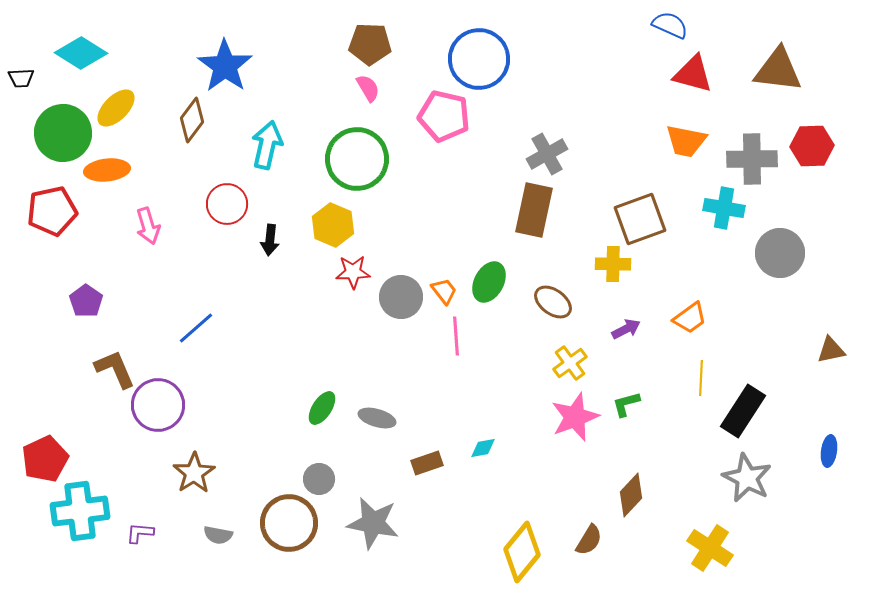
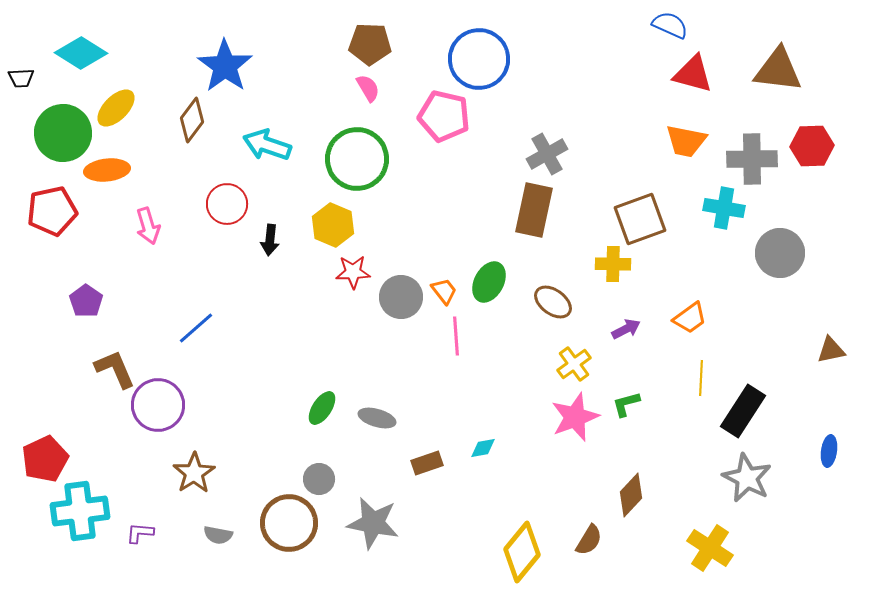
cyan arrow at (267, 145): rotated 84 degrees counterclockwise
yellow cross at (570, 363): moved 4 px right, 1 px down
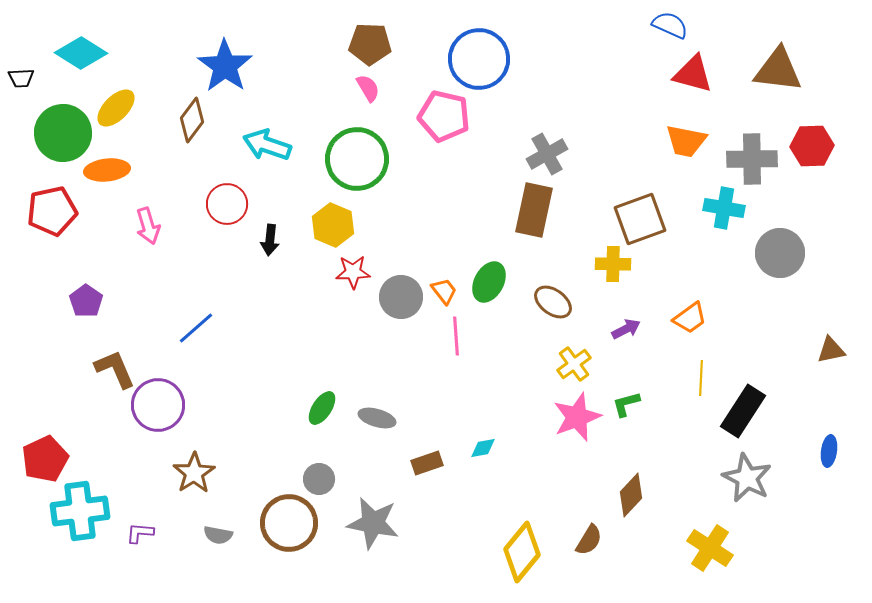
pink star at (575, 417): moved 2 px right
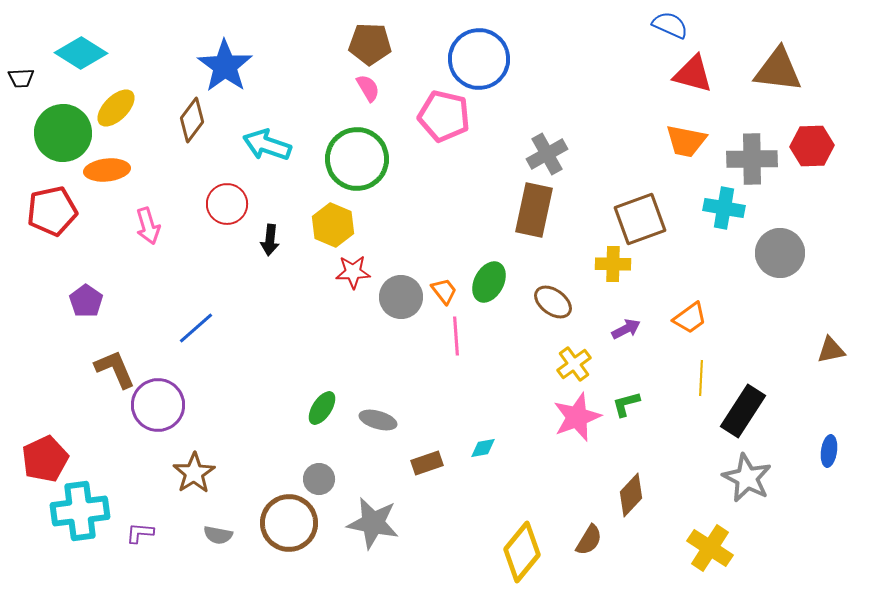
gray ellipse at (377, 418): moved 1 px right, 2 px down
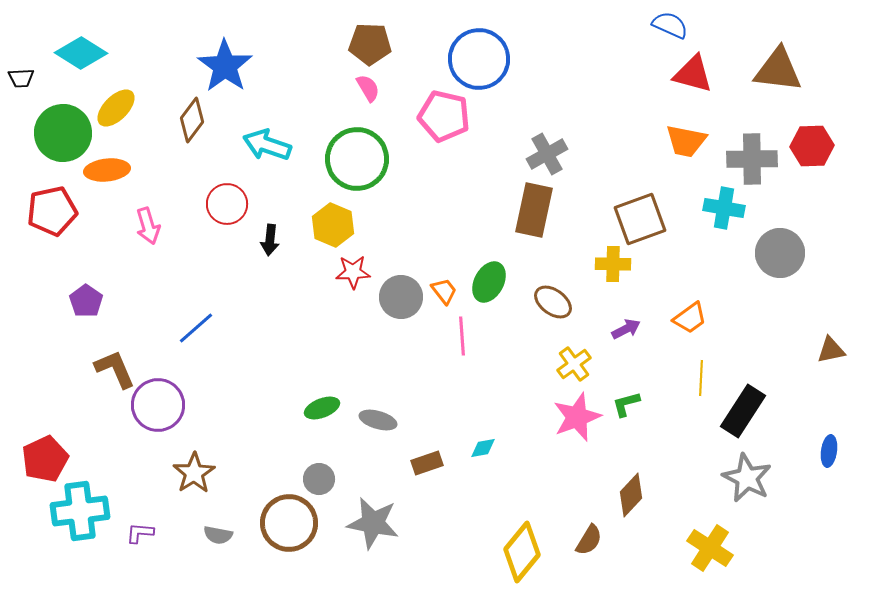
pink line at (456, 336): moved 6 px right
green ellipse at (322, 408): rotated 36 degrees clockwise
